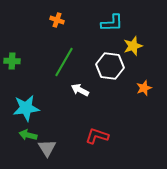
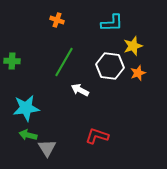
orange star: moved 6 px left, 15 px up
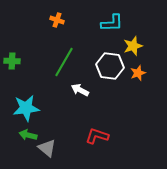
gray triangle: rotated 18 degrees counterclockwise
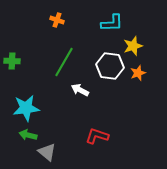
gray triangle: moved 4 px down
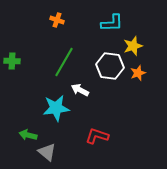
cyan star: moved 30 px right
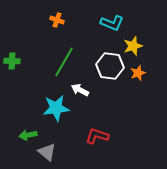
cyan L-shape: rotated 25 degrees clockwise
green arrow: rotated 24 degrees counterclockwise
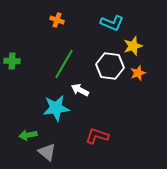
green line: moved 2 px down
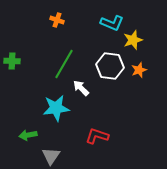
yellow star: moved 6 px up
orange star: moved 1 px right, 3 px up
white arrow: moved 1 px right, 2 px up; rotated 18 degrees clockwise
gray triangle: moved 4 px right, 4 px down; rotated 24 degrees clockwise
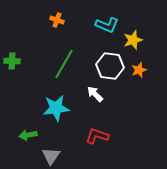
cyan L-shape: moved 5 px left, 2 px down
white arrow: moved 14 px right, 6 px down
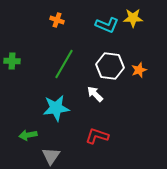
yellow star: moved 22 px up; rotated 18 degrees clockwise
